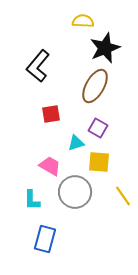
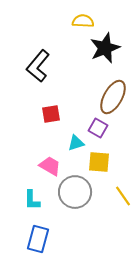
brown ellipse: moved 18 px right, 11 px down
blue rectangle: moved 7 px left
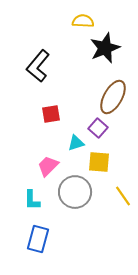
purple square: rotated 12 degrees clockwise
pink trapezoid: moved 2 px left; rotated 75 degrees counterclockwise
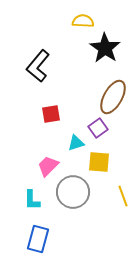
black star: rotated 16 degrees counterclockwise
purple square: rotated 12 degrees clockwise
gray circle: moved 2 px left
yellow line: rotated 15 degrees clockwise
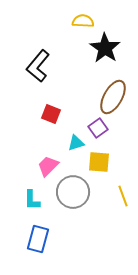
red square: rotated 30 degrees clockwise
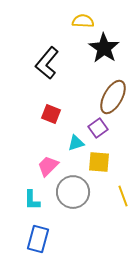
black star: moved 1 px left
black L-shape: moved 9 px right, 3 px up
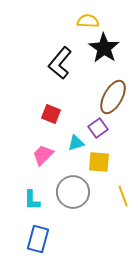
yellow semicircle: moved 5 px right
black L-shape: moved 13 px right
pink trapezoid: moved 5 px left, 11 px up
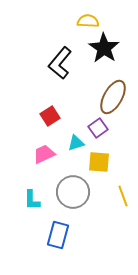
red square: moved 1 px left, 2 px down; rotated 36 degrees clockwise
pink trapezoid: moved 1 px right, 1 px up; rotated 20 degrees clockwise
blue rectangle: moved 20 px right, 4 px up
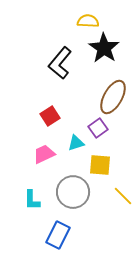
yellow square: moved 1 px right, 3 px down
yellow line: rotated 25 degrees counterclockwise
blue rectangle: rotated 12 degrees clockwise
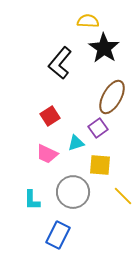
brown ellipse: moved 1 px left
pink trapezoid: moved 3 px right; rotated 130 degrees counterclockwise
